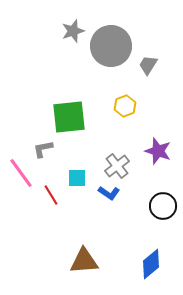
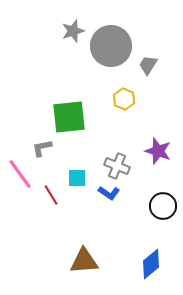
yellow hexagon: moved 1 px left, 7 px up; rotated 15 degrees counterclockwise
gray L-shape: moved 1 px left, 1 px up
gray cross: rotated 30 degrees counterclockwise
pink line: moved 1 px left, 1 px down
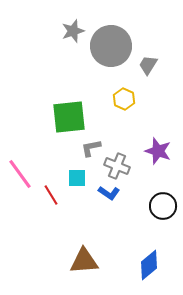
gray L-shape: moved 49 px right
blue diamond: moved 2 px left, 1 px down
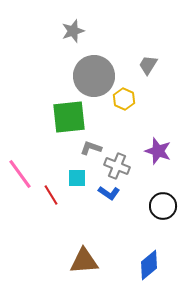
gray circle: moved 17 px left, 30 px down
gray L-shape: rotated 30 degrees clockwise
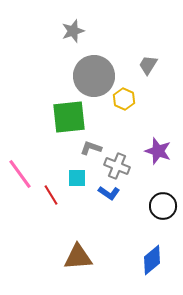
brown triangle: moved 6 px left, 4 px up
blue diamond: moved 3 px right, 5 px up
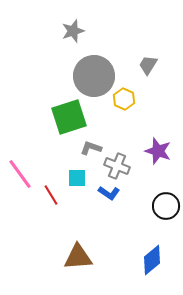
green square: rotated 12 degrees counterclockwise
black circle: moved 3 px right
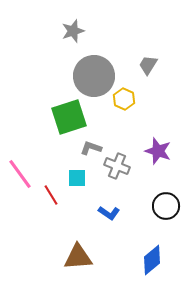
blue L-shape: moved 20 px down
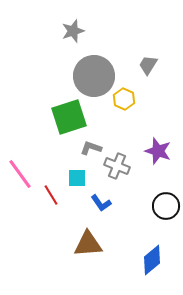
blue L-shape: moved 8 px left, 10 px up; rotated 20 degrees clockwise
brown triangle: moved 10 px right, 13 px up
